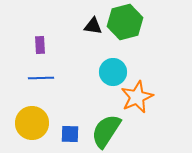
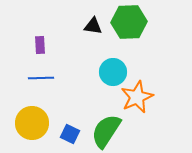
green hexagon: moved 4 px right; rotated 12 degrees clockwise
blue square: rotated 24 degrees clockwise
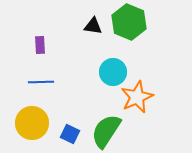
green hexagon: rotated 24 degrees clockwise
blue line: moved 4 px down
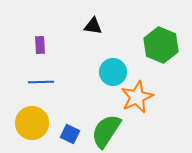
green hexagon: moved 32 px right, 23 px down
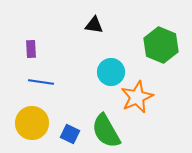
black triangle: moved 1 px right, 1 px up
purple rectangle: moved 9 px left, 4 px down
cyan circle: moved 2 px left
blue line: rotated 10 degrees clockwise
green semicircle: rotated 63 degrees counterclockwise
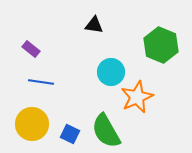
purple rectangle: rotated 48 degrees counterclockwise
yellow circle: moved 1 px down
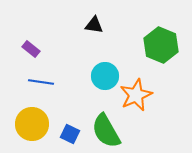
cyan circle: moved 6 px left, 4 px down
orange star: moved 1 px left, 2 px up
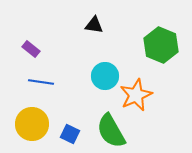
green semicircle: moved 5 px right
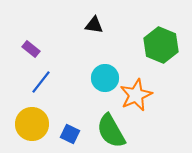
cyan circle: moved 2 px down
blue line: rotated 60 degrees counterclockwise
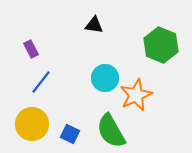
purple rectangle: rotated 24 degrees clockwise
